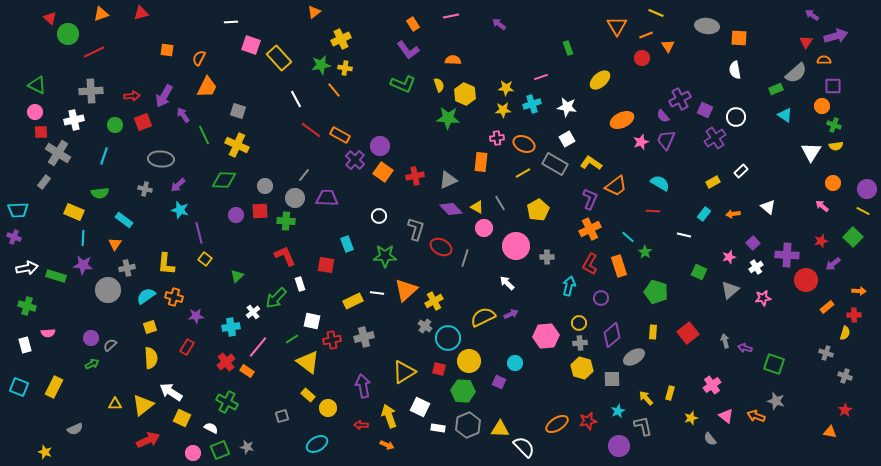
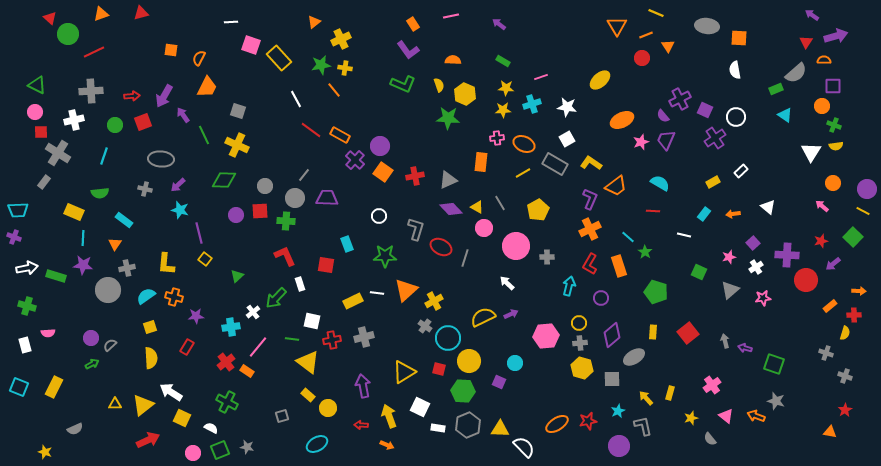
orange triangle at (314, 12): moved 10 px down
green rectangle at (568, 48): moved 65 px left, 13 px down; rotated 40 degrees counterclockwise
orange square at (167, 50): moved 4 px right
orange rectangle at (827, 307): moved 3 px right, 1 px up
green line at (292, 339): rotated 40 degrees clockwise
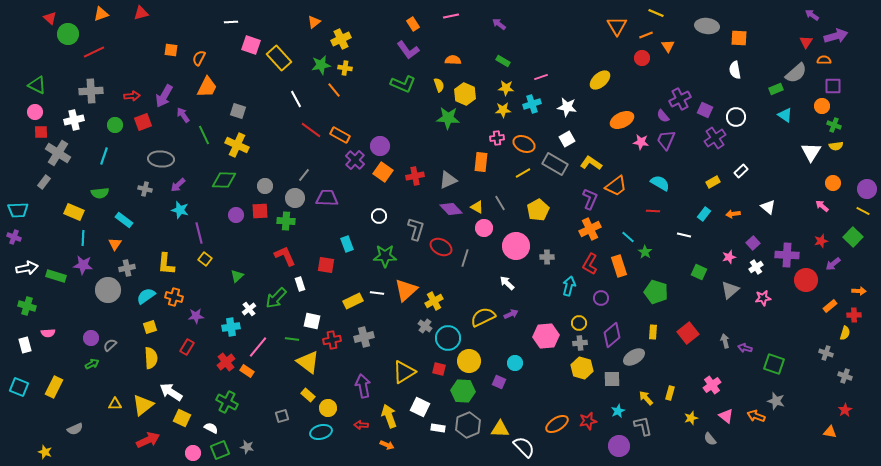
pink star at (641, 142): rotated 28 degrees clockwise
white cross at (253, 312): moved 4 px left, 3 px up
cyan ellipse at (317, 444): moved 4 px right, 12 px up; rotated 15 degrees clockwise
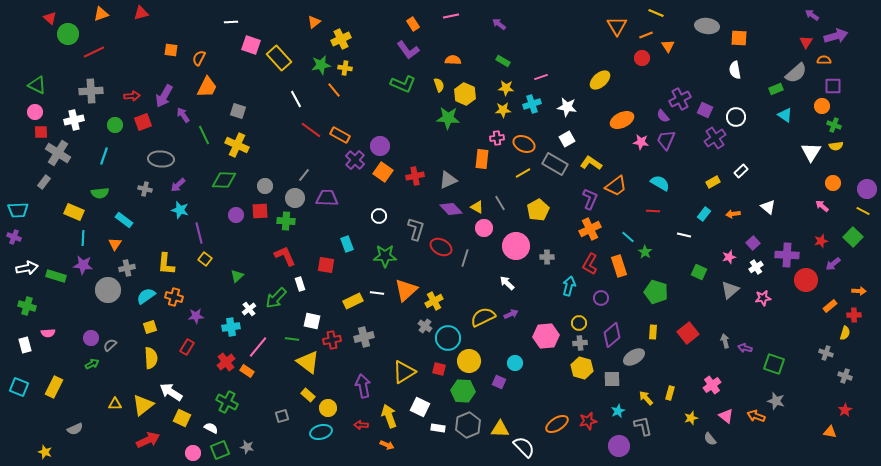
orange rectangle at (481, 162): moved 1 px right, 3 px up
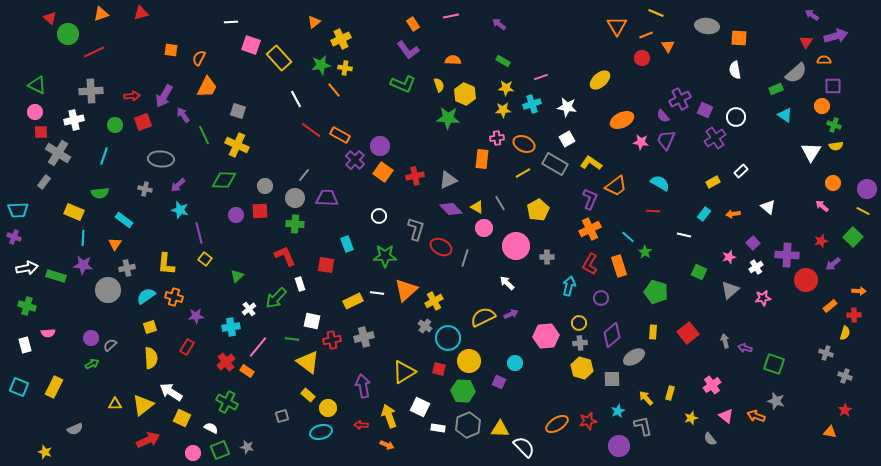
green cross at (286, 221): moved 9 px right, 3 px down
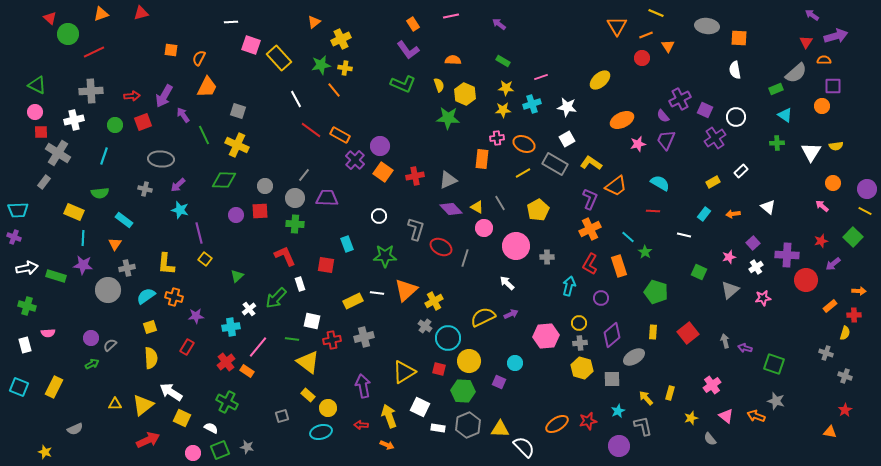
green cross at (834, 125): moved 57 px left, 18 px down; rotated 24 degrees counterclockwise
pink star at (641, 142): moved 3 px left, 2 px down; rotated 21 degrees counterclockwise
yellow line at (863, 211): moved 2 px right
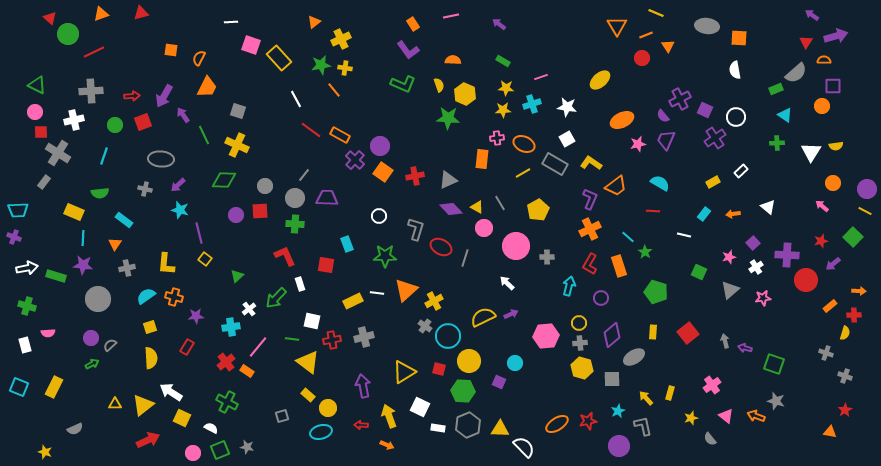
gray circle at (108, 290): moved 10 px left, 9 px down
cyan circle at (448, 338): moved 2 px up
